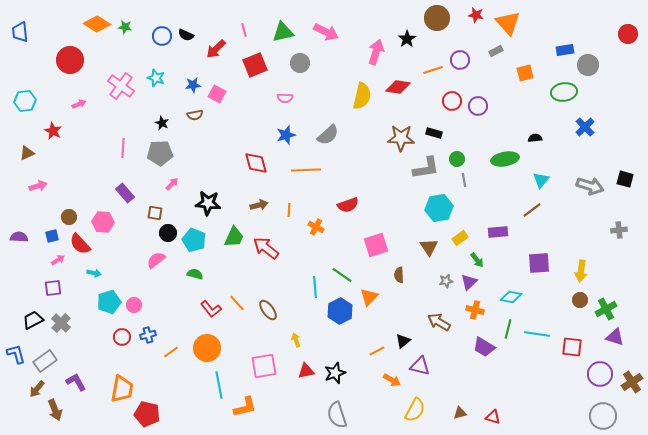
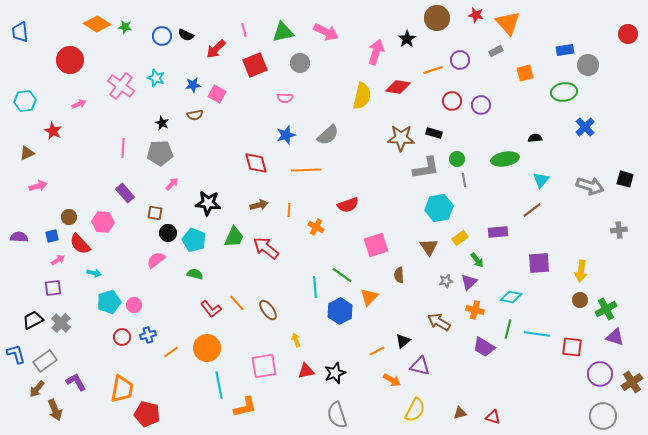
purple circle at (478, 106): moved 3 px right, 1 px up
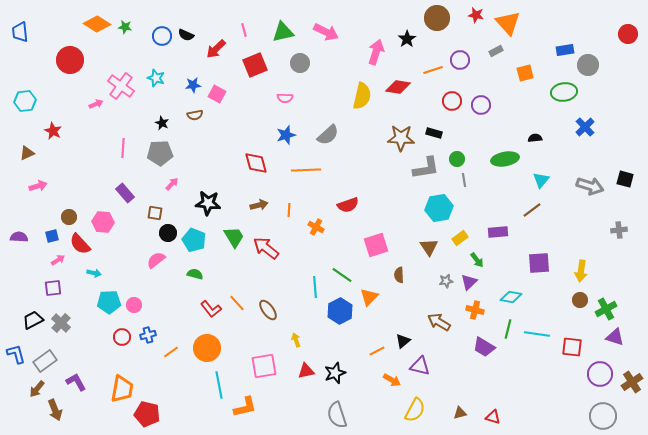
pink arrow at (79, 104): moved 17 px right
green trapezoid at (234, 237): rotated 55 degrees counterclockwise
cyan pentagon at (109, 302): rotated 15 degrees clockwise
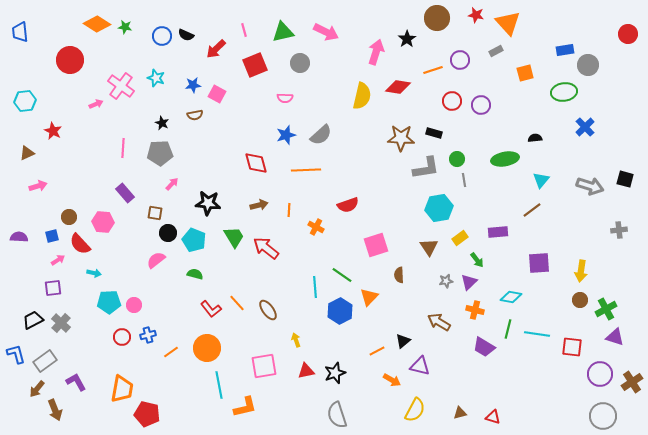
gray semicircle at (328, 135): moved 7 px left
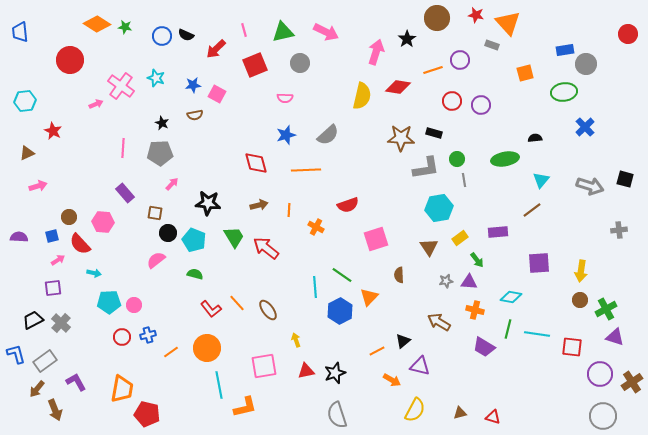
gray rectangle at (496, 51): moved 4 px left, 6 px up; rotated 48 degrees clockwise
gray circle at (588, 65): moved 2 px left, 1 px up
gray semicircle at (321, 135): moved 7 px right
pink square at (376, 245): moved 6 px up
purple triangle at (469, 282): rotated 48 degrees clockwise
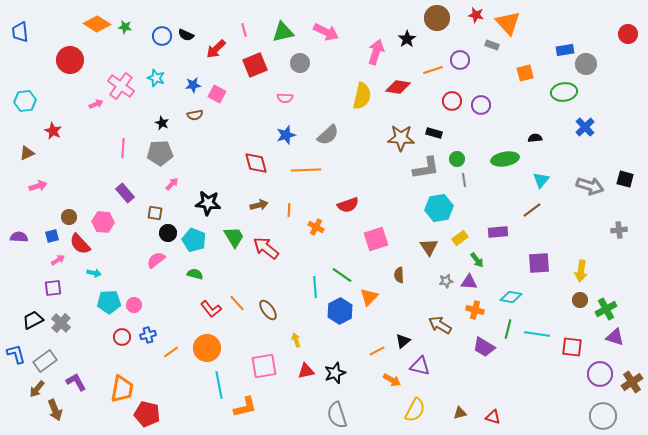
brown arrow at (439, 322): moved 1 px right, 3 px down
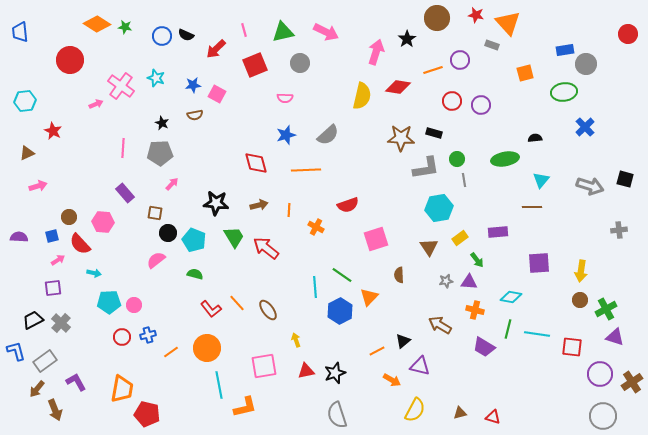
black star at (208, 203): moved 8 px right
brown line at (532, 210): moved 3 px up; rotated 36 degrees clockwise
blue L-shape at (16, 354): moved 3 px up
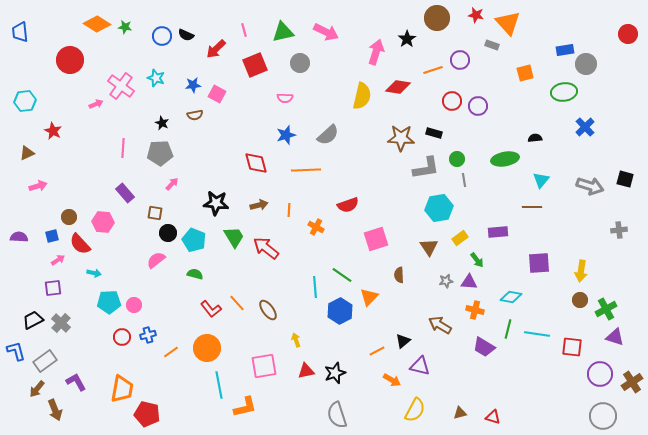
purple circle at (481, 105): moved 3 px left, 1 px down
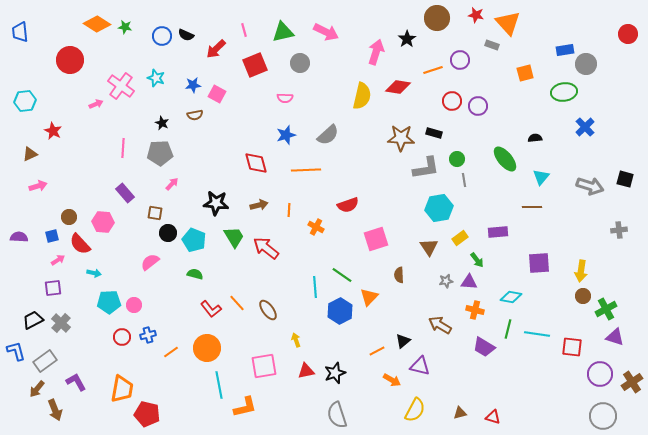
brown triangle at (27, 153): moved 3 px right, 1 px down
green ellipse at (505, 159): rotated 60 degrees clockwise
cyan triangle at (541, 180): moved 3 px up
pink semicircle at (156, 260): moved 6 px left, 2 px down
brown circle at (580, 300): moved 3 px right, 4 px up
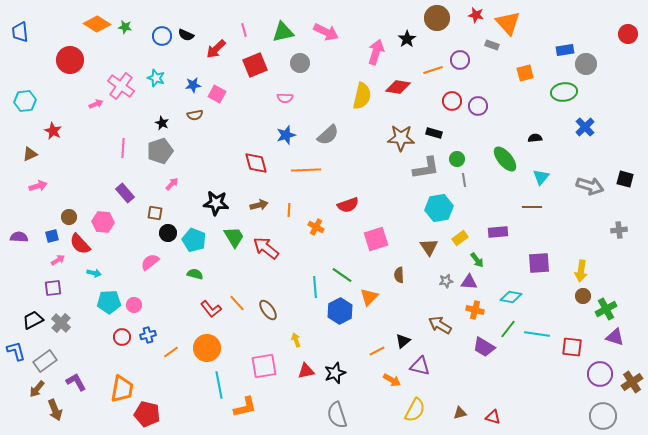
gray pentagon at (160, 153): moved 2 px up; rotated 15 degrees counterclockwise
green line at (508, 329): rotated 24 degrees clockwise
